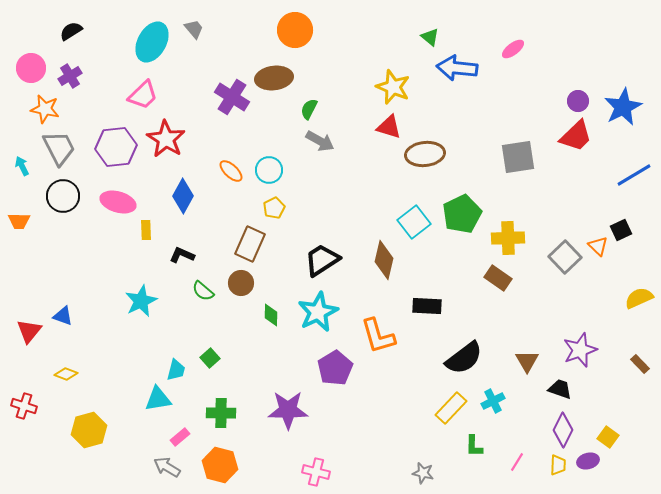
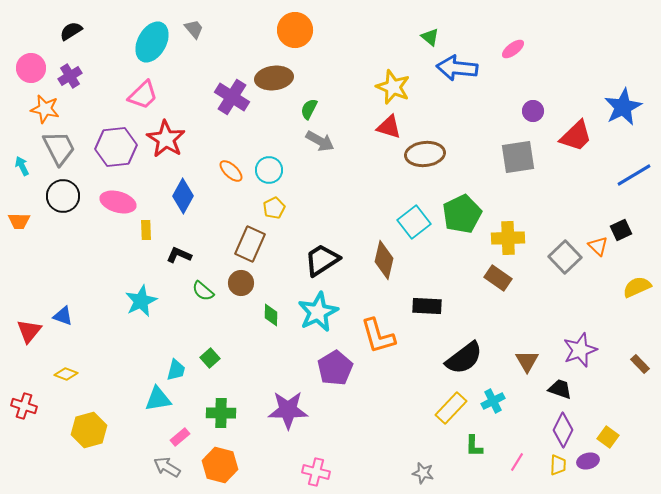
purple circle at (578, 101): moved 45 px left, 10 px down
black L-shape at (182, 255): moved 3 px left
yellow semicircle at (639, 298): moved 2 px left, 11 px up
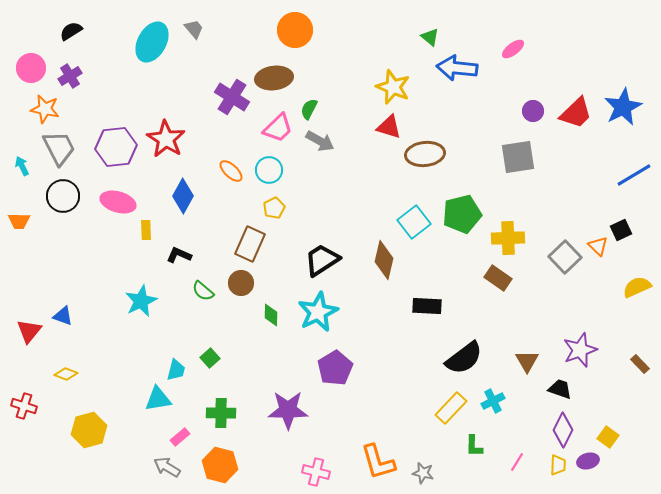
pink trapezoid at (143, 95): moved 135 px right, 33 px down
red trapezoid at (576, 136): moved 23 px up
green pentagon at (462, 214): rotated 12 degrees clockwise
orange L-shape at (378, 336): moved 126 px down
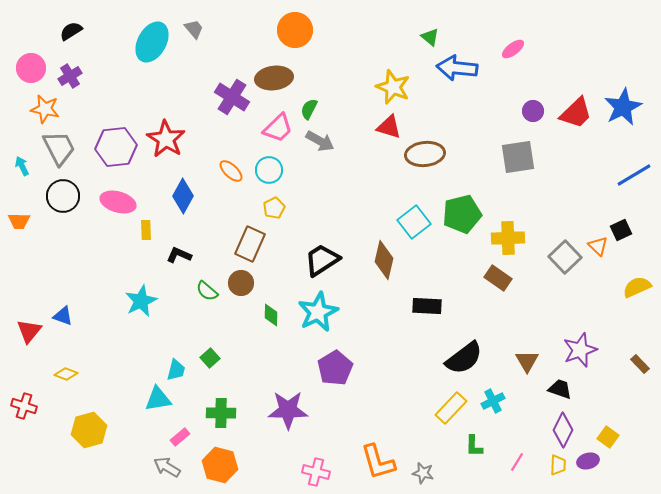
green semicircle at (203, 291): moved 4 px right
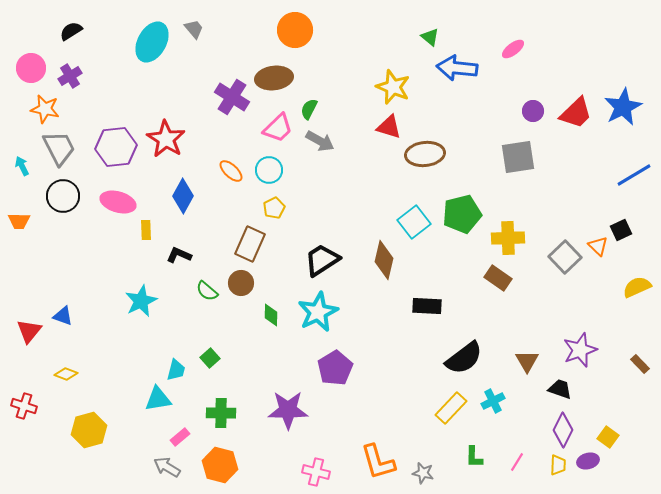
green L-shape at (474, 446): moved 11 px down
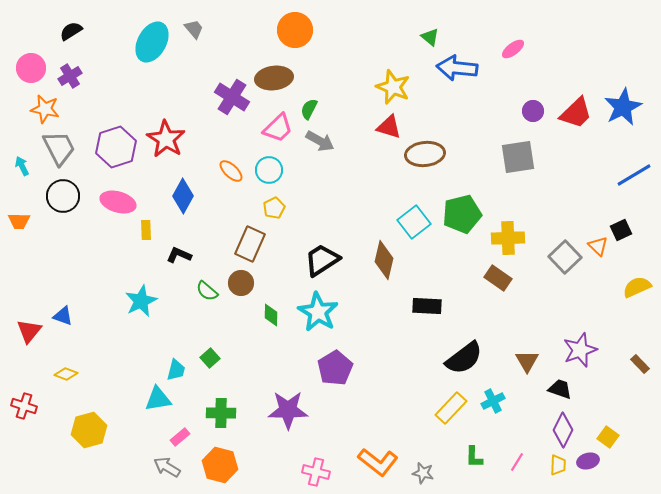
purple hexagon at (116, 147): rotated 12 degrees counterclockwise
cyan star at (318, 312): rotated 15 degrees counterclockwise
orange L-shape at (378, 462): rotated 36 degrees counterclockwise
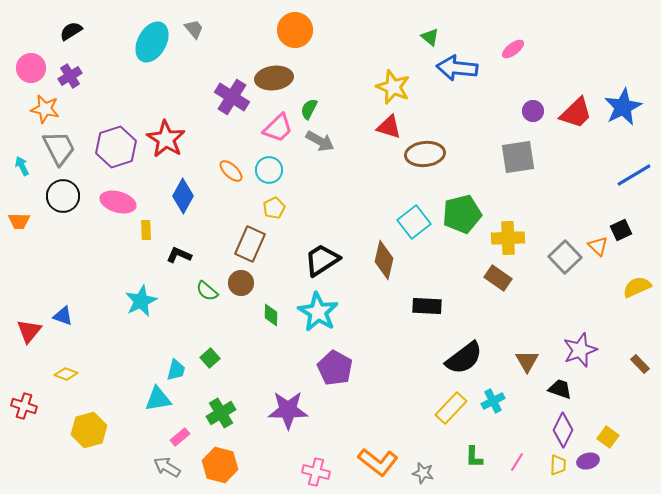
purple pentagon at (335, 368): rotated 12 degrees counterclockwise
green cross at (221, 413): rotated 32 degrees counterclockwise
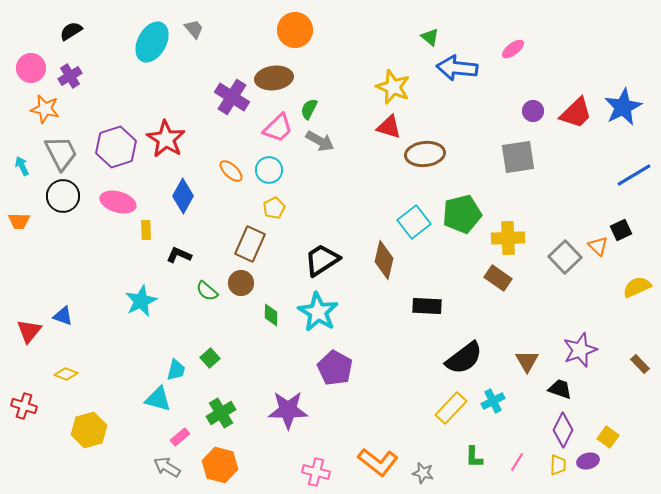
gray trapezoid at (59, 148): moved 2 px right, 5 px down
cyan triangle at (158, 399): rotated 24 degrees clockwise
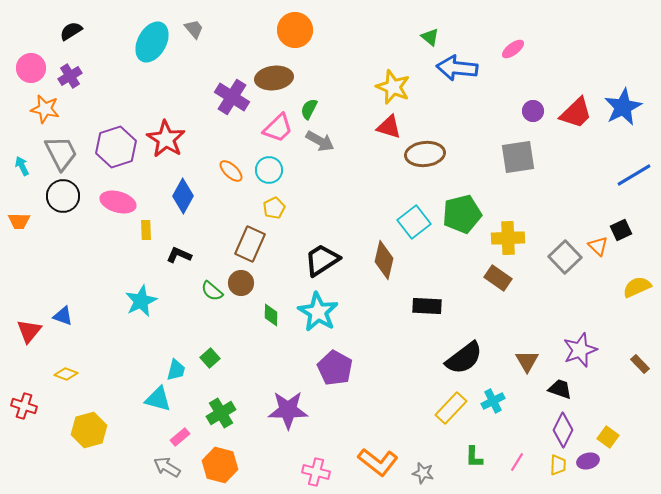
green semicircle at (207, 291): moved 5 px right
